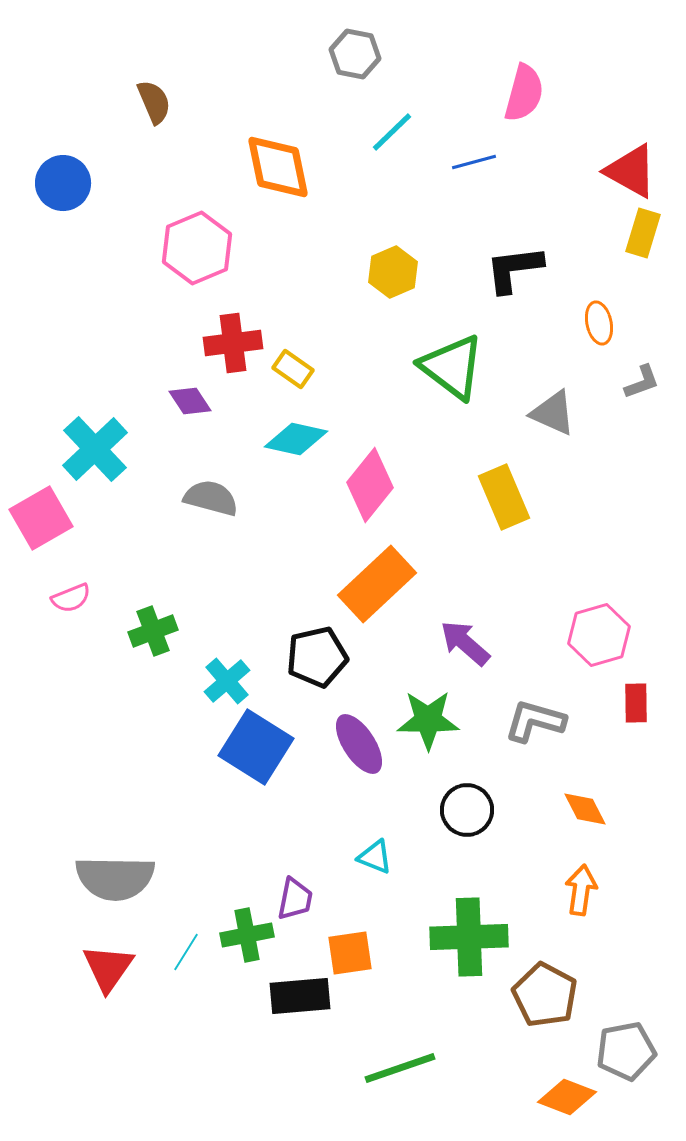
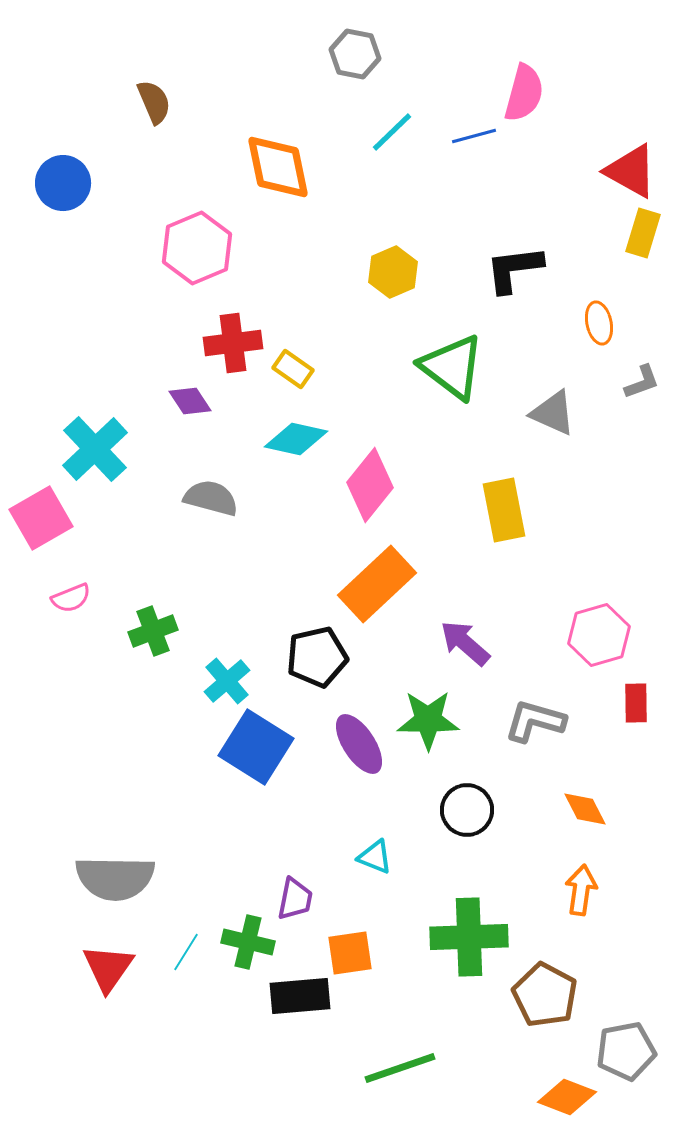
blue line at (474, 162): moved 26 px up
yellow rectangle at (504, 497): moved 13 px down; rotated 12 degrees clockwise
green cross at (247, 935): moved 1 px right, 7 px down; rotated 24 degrees clockwise
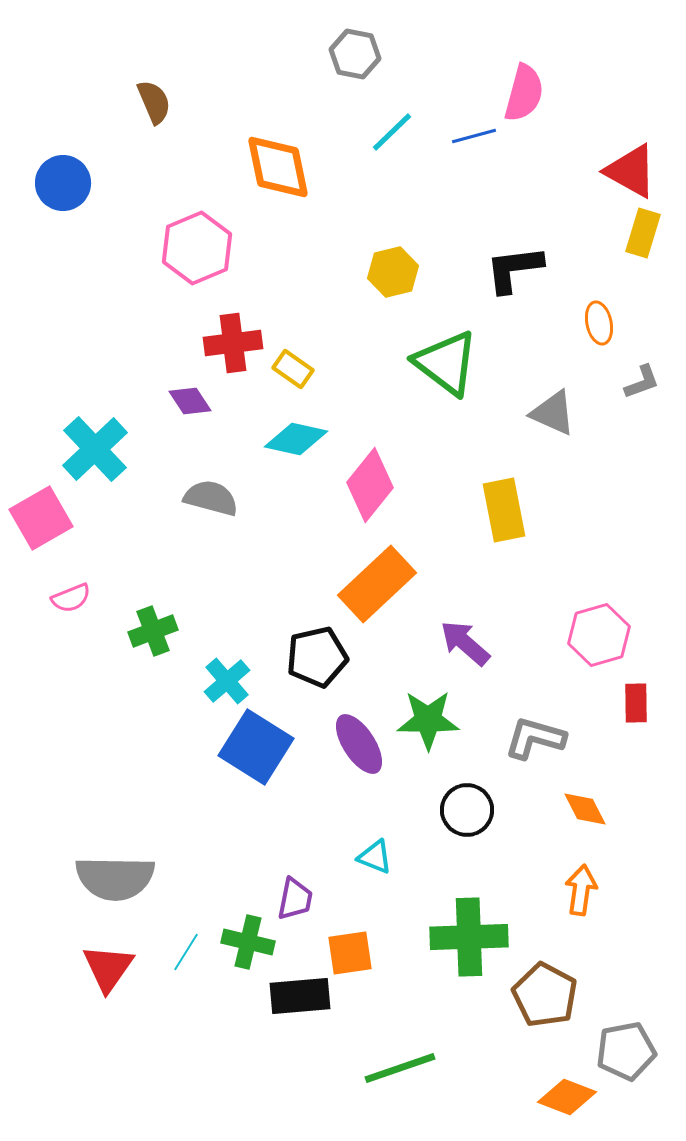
yellow hexagon at (393, 272): rotated 9 degrees clockwise
green triangle at (452, 367): moved 6 px left, 4 px up
gray L-shape at (535, 721): moved 17 px down
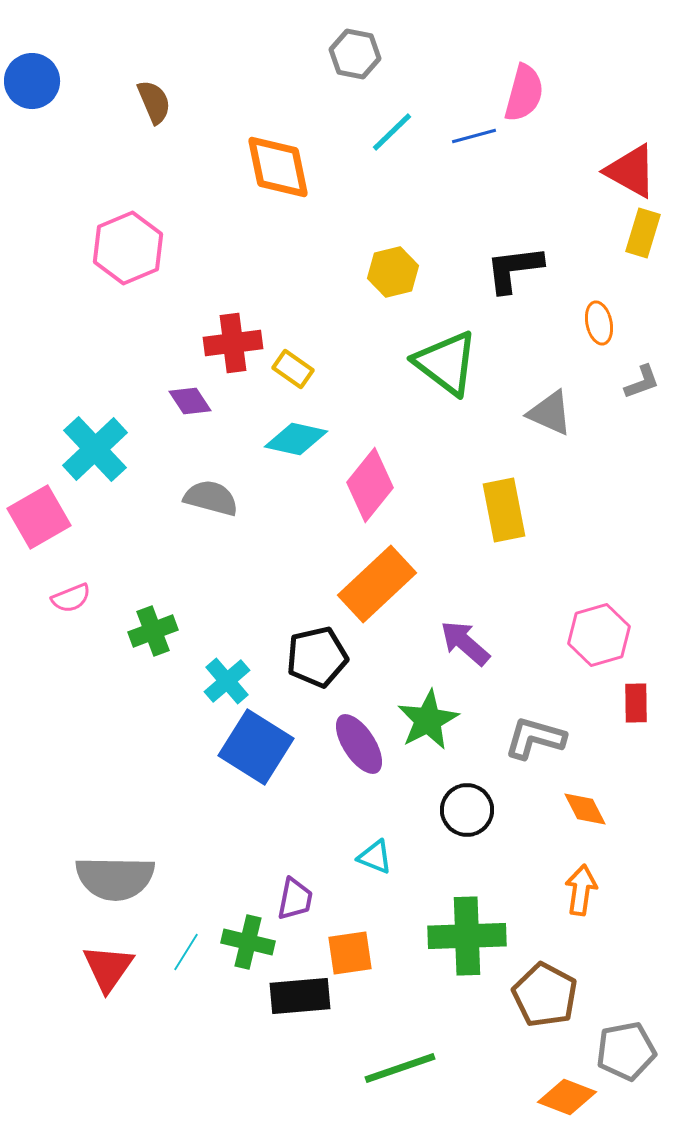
blue circle at (63, 183): moved 31 px left, 102 px up
pink hexagon at (197, 248): moved 69 px left
gray triangle at (553, 413): moved 3 px left
pink square at (41, 518): moved 2 px left, 1 px up
green star at (428, 720): rotated 28 degrees counterclockwise
green cross at (469, 937): moved 2 px left, 1 px up
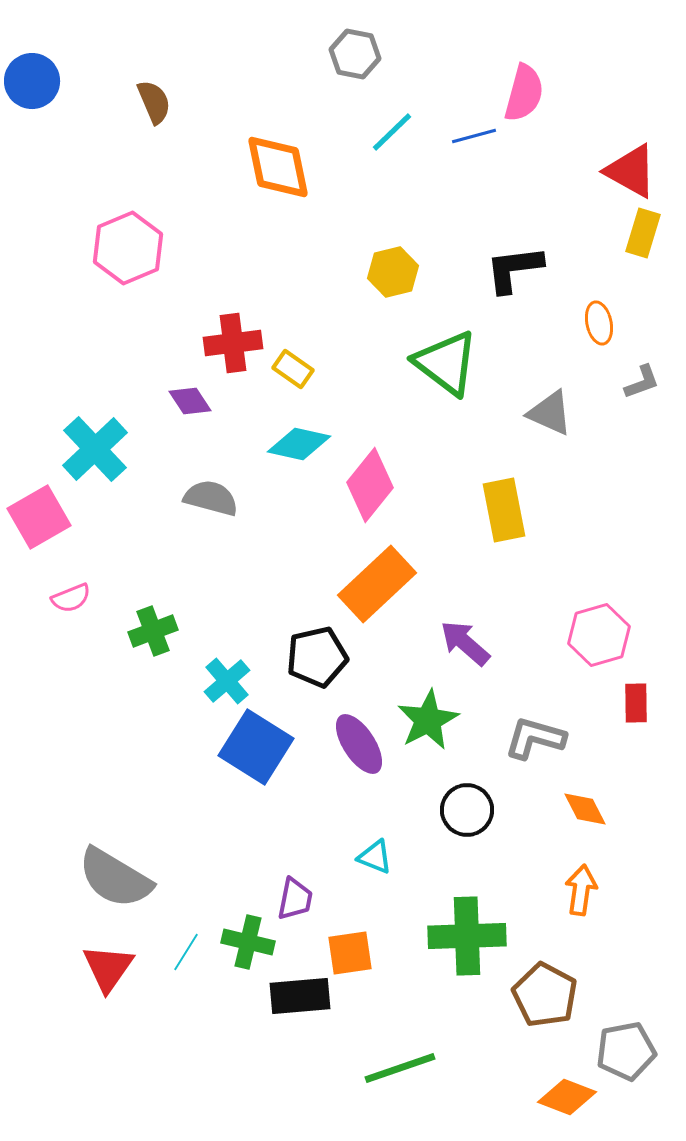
cyan diamond at (296, 439): moved 3 px right, 5 px down
gray semicircle at (115, 878): rotated 30 degrees clockwise
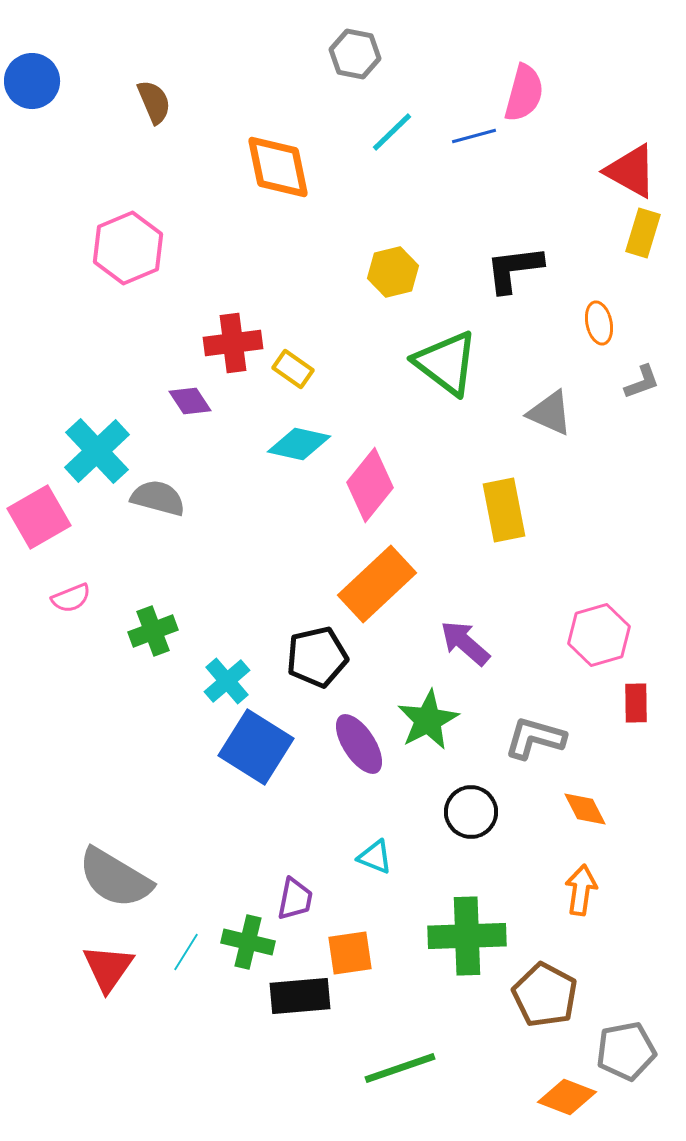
cyan cross at (95, 449): moved 2 px right, 2 px down
gray semicircle at (211, 498): moved 53 px left
black circle at (467, 810): moved 4 px right, 2 px down
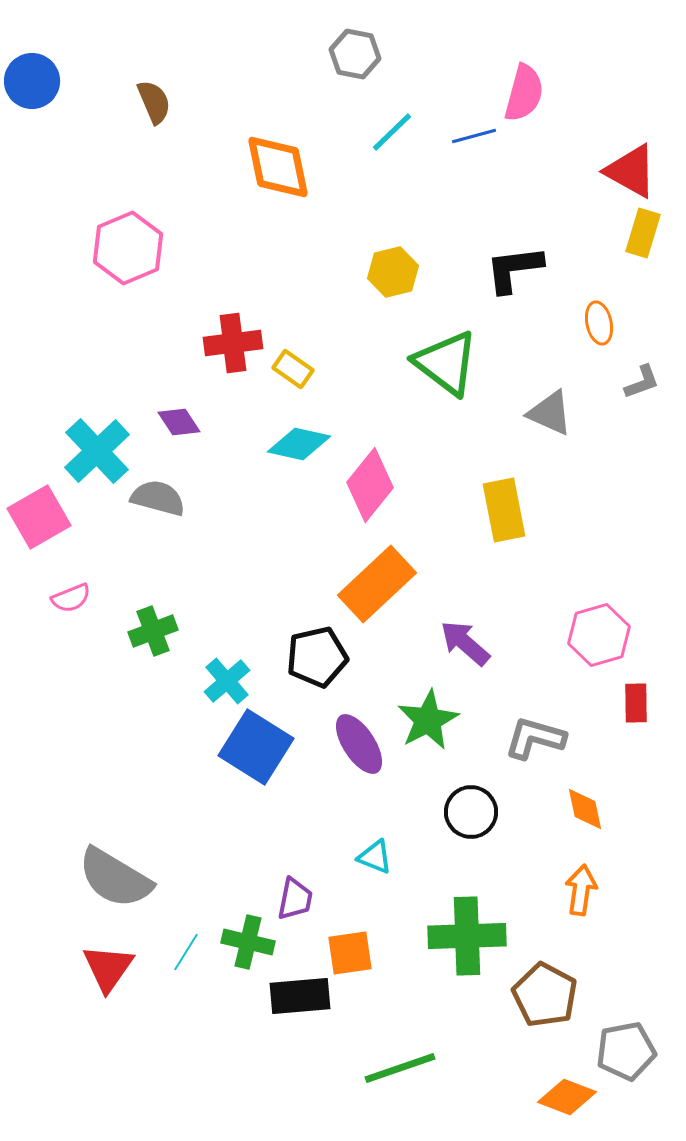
purple diamond at (190, 401): moved 11 px left, 21 px down
orange diamond at (585, 809): rotated 15 degrees clockwise
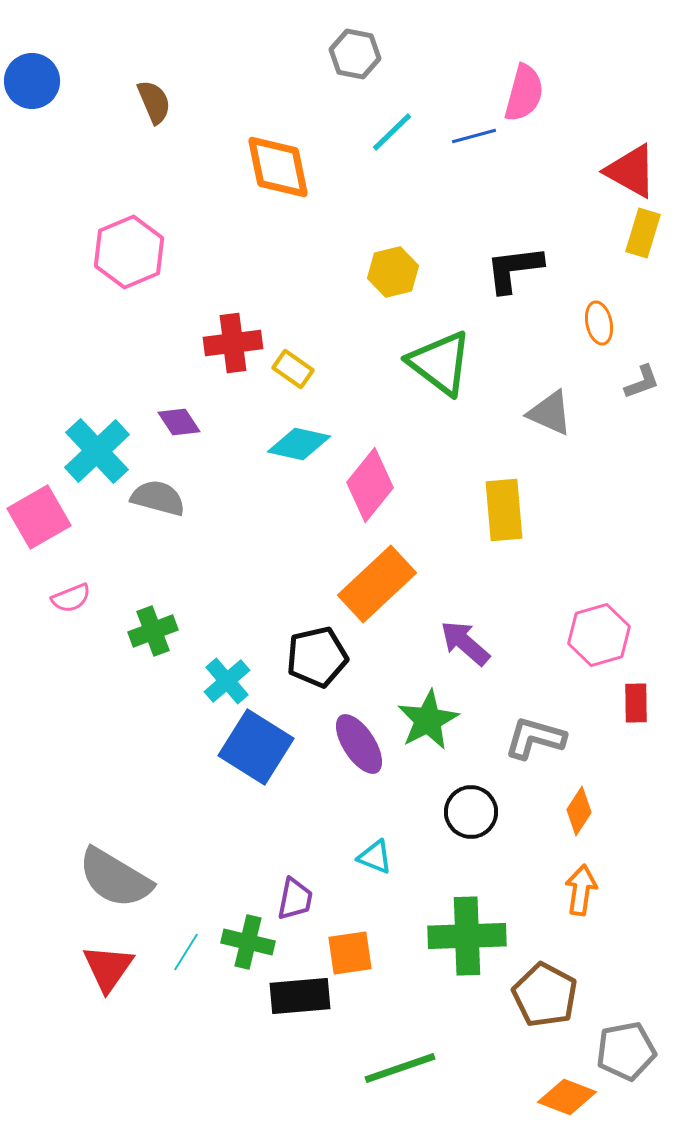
pink hexagon at (128, 248): moved 1 px right, 4 px down
green triangle at (446, 363): moved 6 px left
yellow rectangle at (504, 510): rotated 6 degrees clockwise
orange diamond at (585, 809): moved 6 px left, 2 px down; rotated 45 degrees clockwise
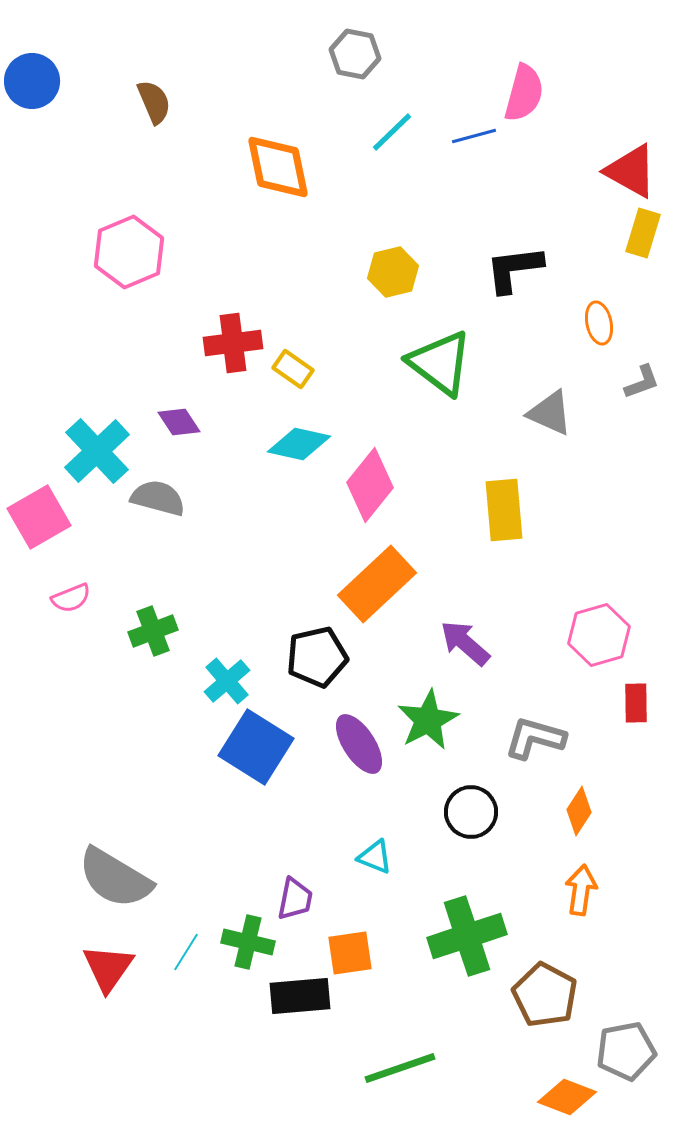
green cross at (467, 936): rotated 16 degrees counterclockwise
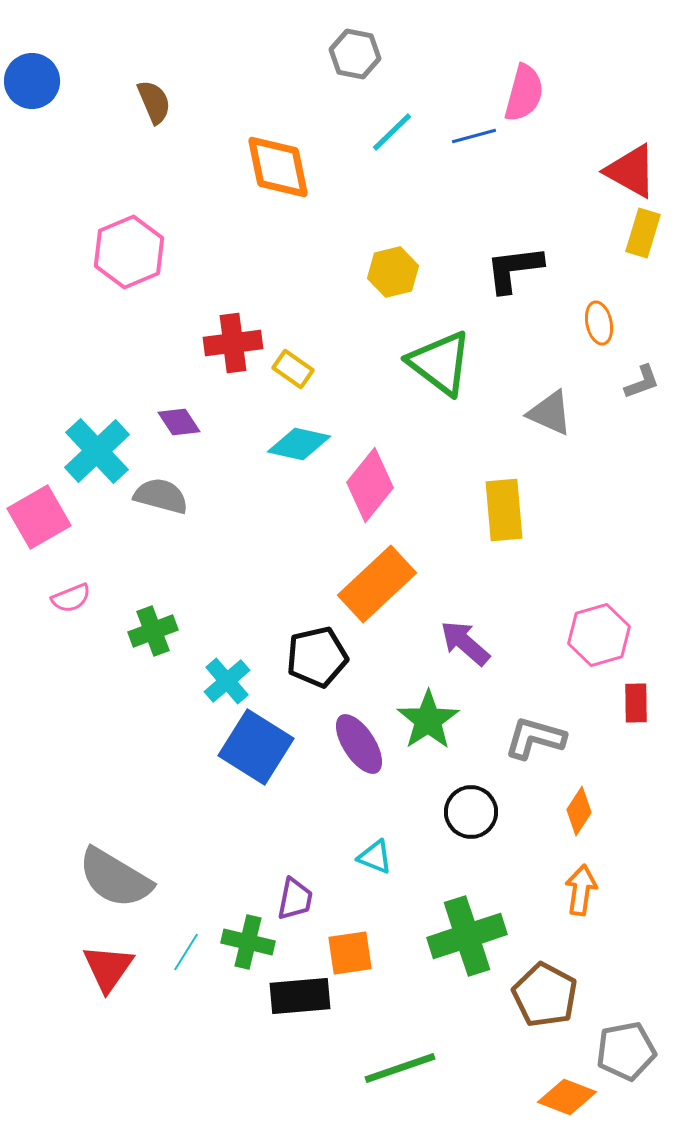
gray semicircle at (158, 498): moved 3 px right, 2 px up
green star at (428, 720): rotated 6 degrees counterclockwise
